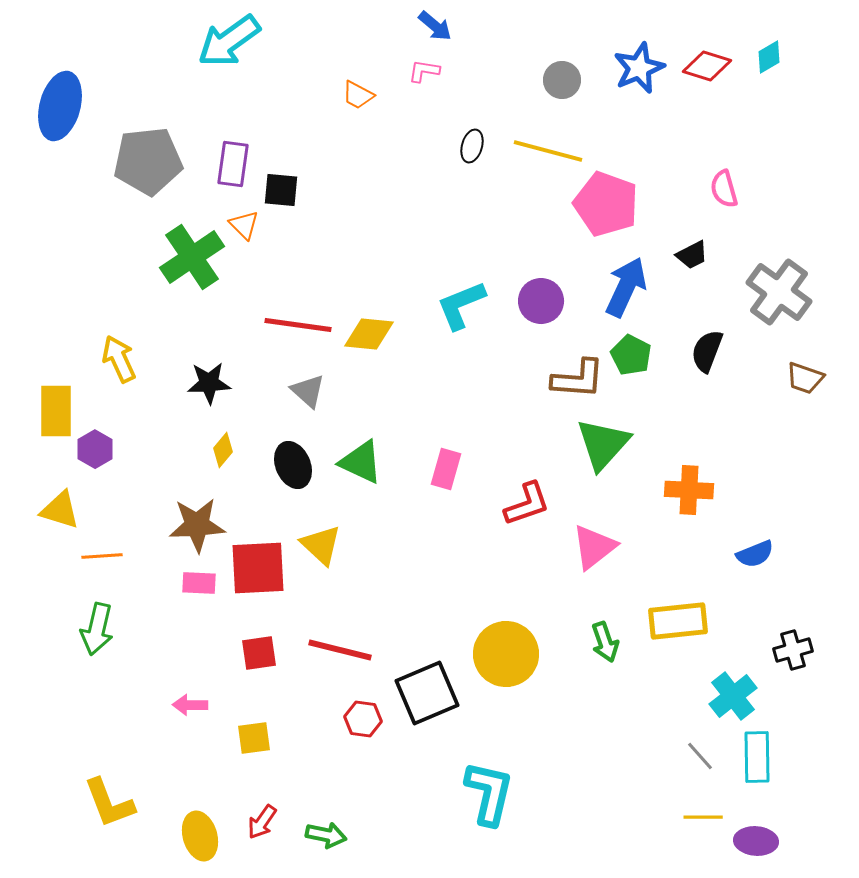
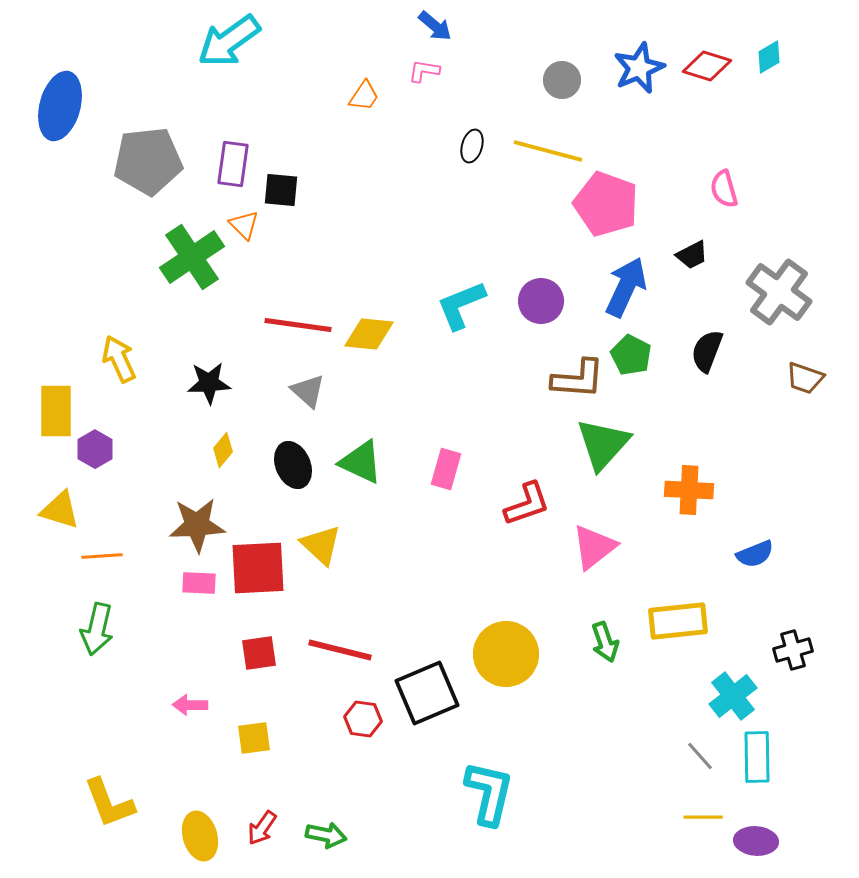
orange trapezoid at (358, 95): moved 6 px right, 1 px down; rotated 84 degrees counterclockwise
red arrow at (262, 822): moved 6 px down
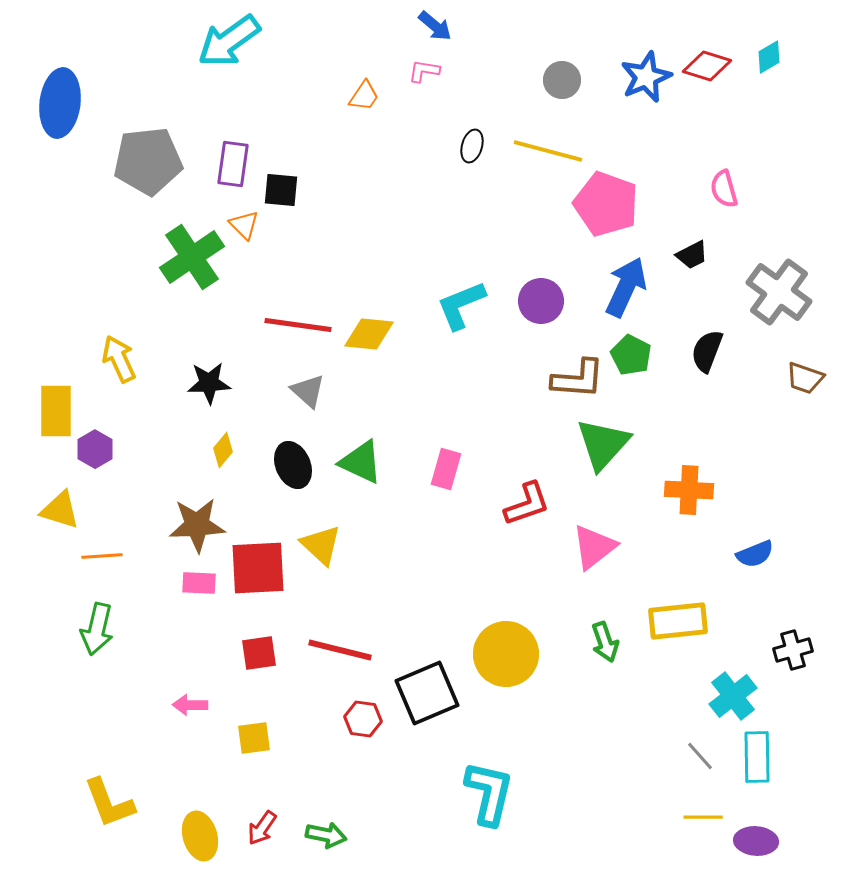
blue star at (639, 68): moved 7 px right, 9 px down
blue ellipse at (60, 106): moved 3 px up; rotated 8 degrees counterclockwise
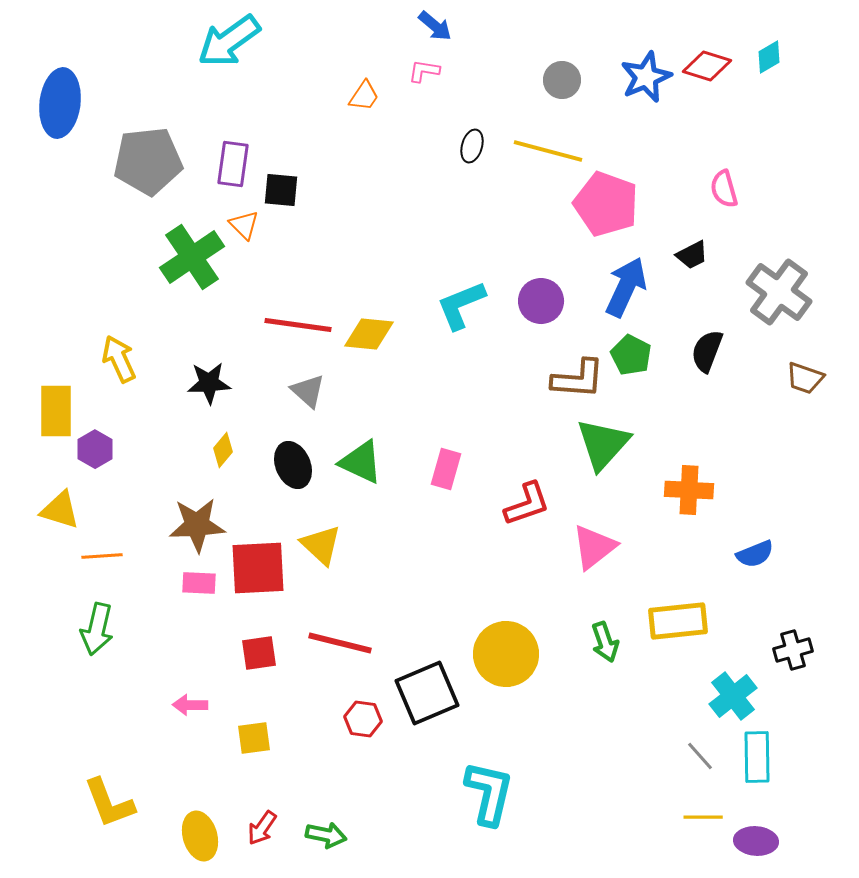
red line at (340, 650): moved 7 px up
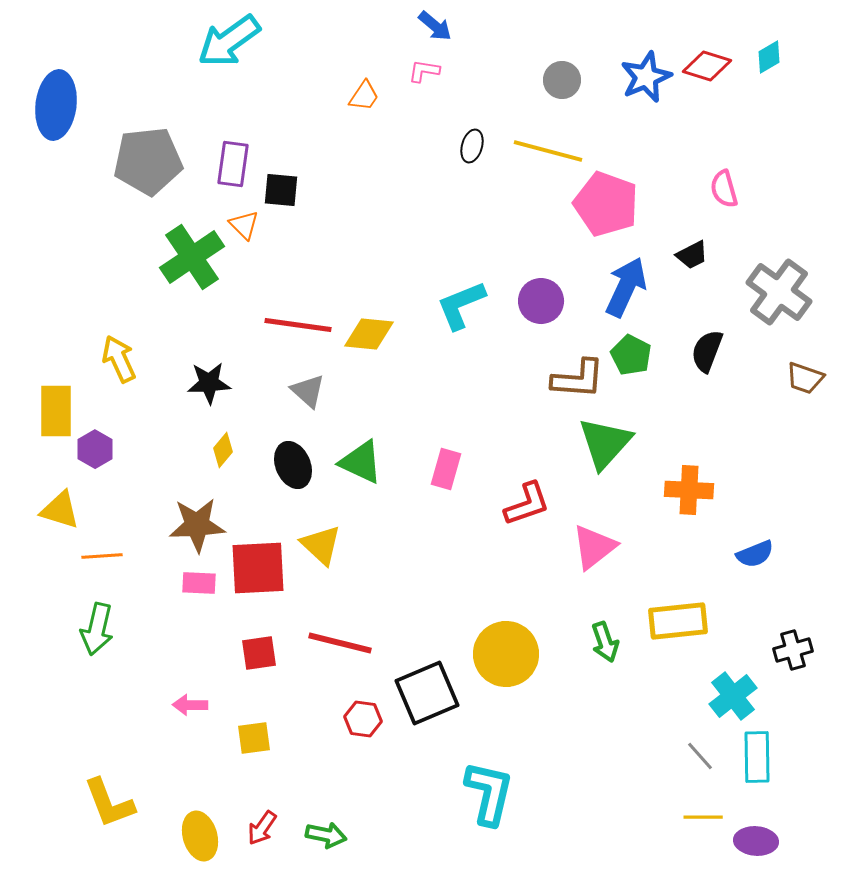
blue ellipse at (60, 103): moved 4 px left, 2 px down
green triangle at (603, 444): moved 2 px right, 1 px up
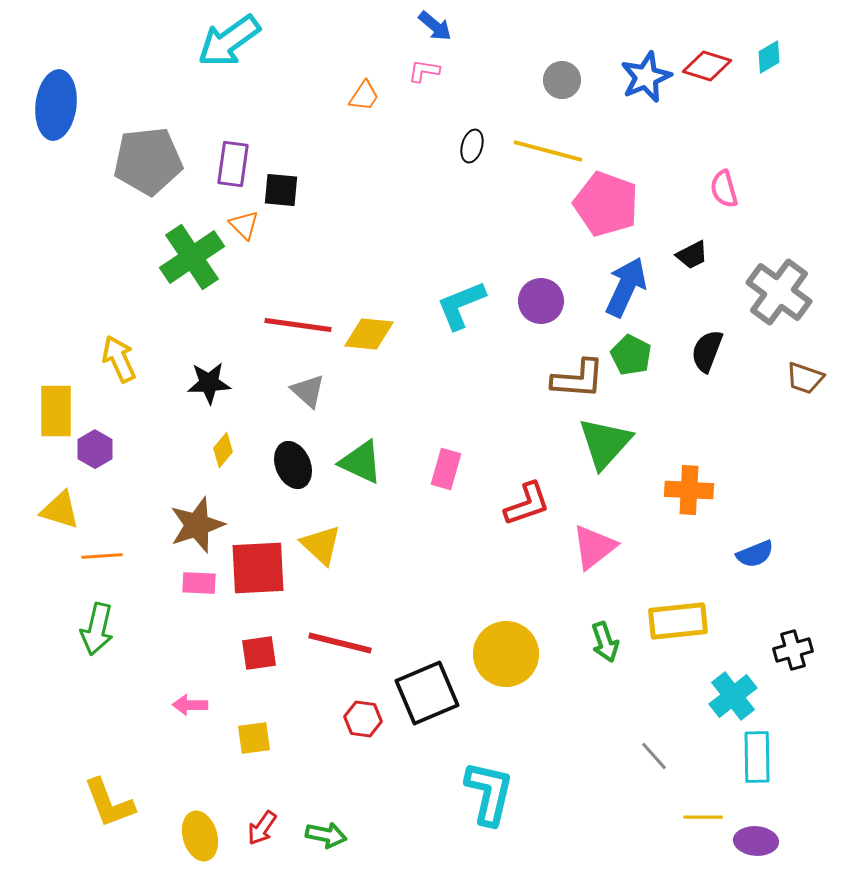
brown star at (197, 525): rotated 16 degrees counterclockwise
gray line at (700, 756): moved 46 px left
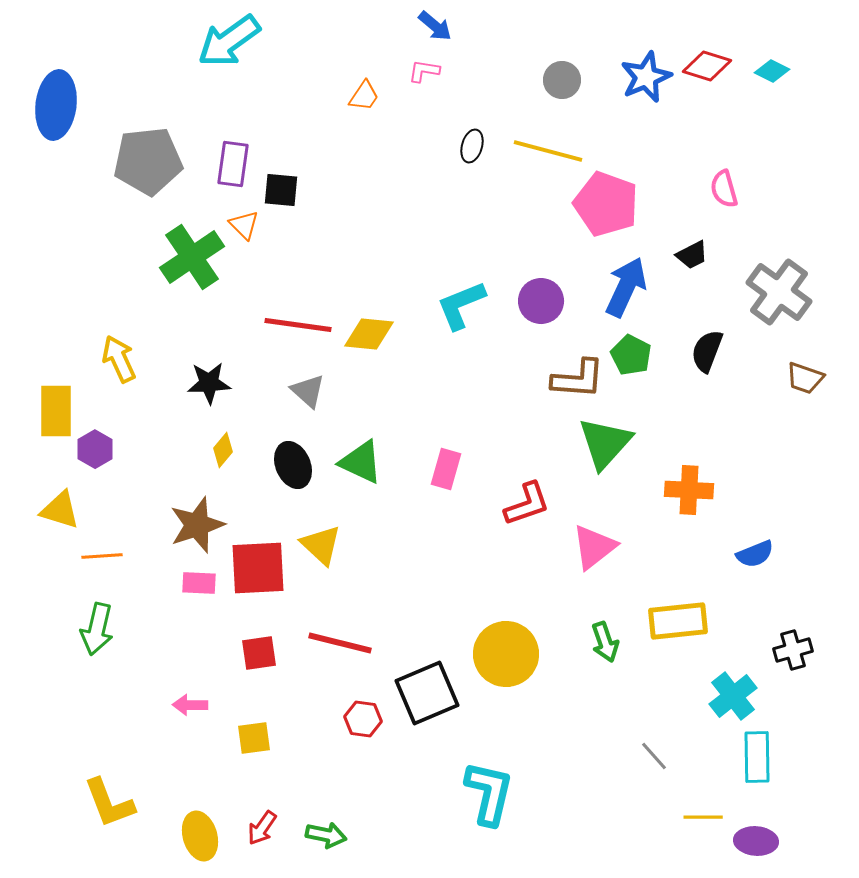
cyan diamond at (769, 57): moved 3 px right, 14 px down; rotated 56 degrees clockwise
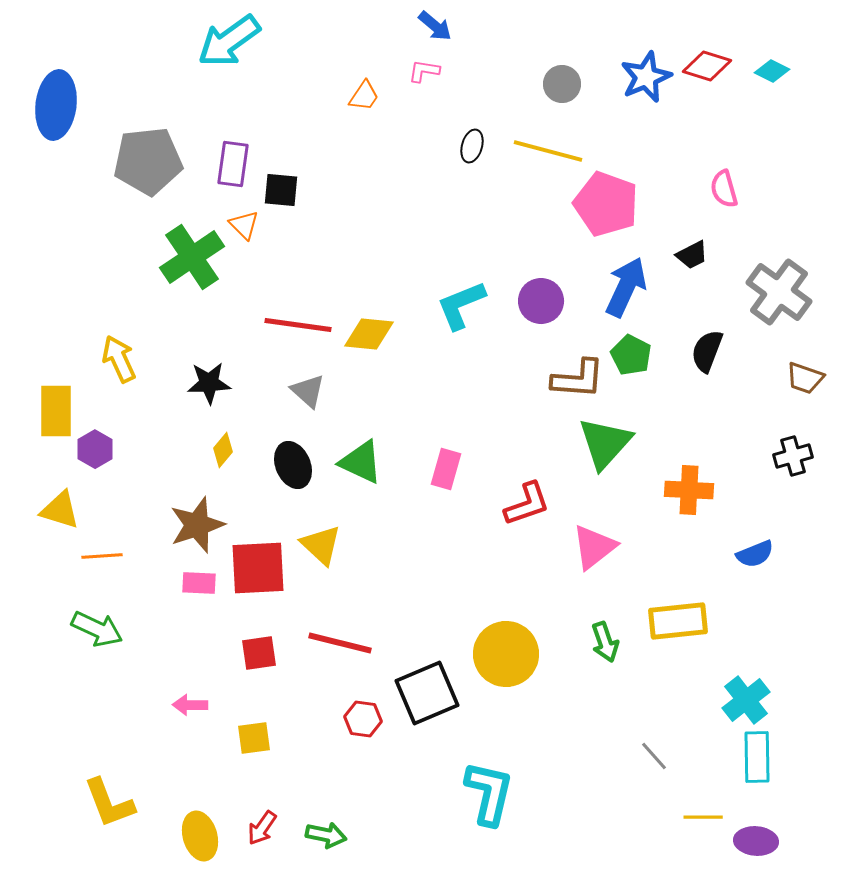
gray circle at (562, 80): moved 4 px down
green arrow at (97, 629): rotated 78 degrees counterclockwise
black cross at (793, 650): moved 194 px up
cyan cross at (733, 696): moved 13 px right, 4 px down
